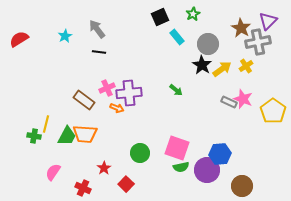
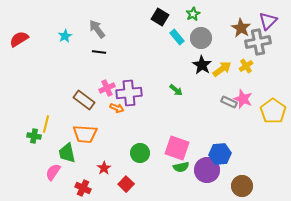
black square: rotated 36 degrees counterclockwise
gray circle: moved 7 px left, 6 px up
green trapezoid: moved 17 px down; rotated 140 degrees clockwise
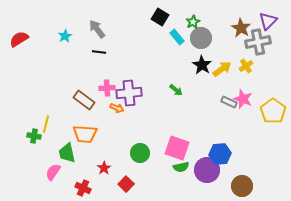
green star: moved 8 px down
pink cross: rotated 21 degrees clockwise
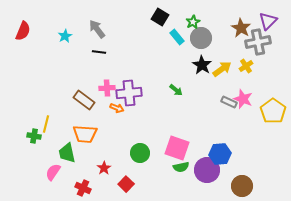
red semicircle: moved 4 px right, 8 px up; rotated 144 degrees clockwise
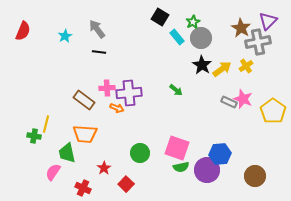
brown circle: moved 13 px right, 10 px up
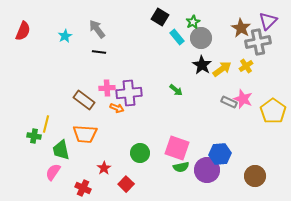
green trapezoid: moved 6 px left, 3 px up
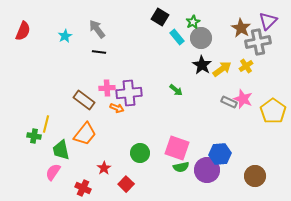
orange trapezoid: rotated 55 degrees counterclockwise
